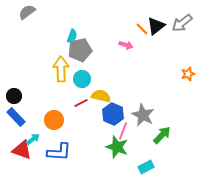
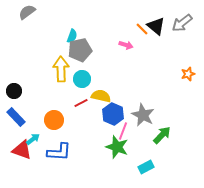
black triangle: rotated 42 degrees counterclockwise
black circle: moved 5 px up
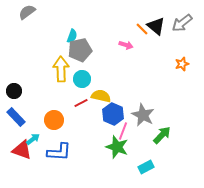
orange star: moved 6 px left, 10 px up
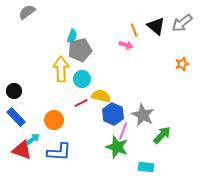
orange line: moved 8 px left, 1 px down; rotated 24 degrees clockwise
cyan rectangle: rotated 35 degrees clockwise
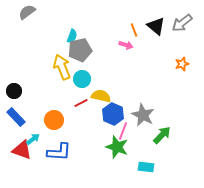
yellow arrow: moved 1 px right, 2 px up; rotated 20 degrees counterclockwise
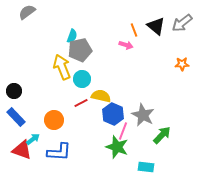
orange star: rotated 16 degrees clockwise
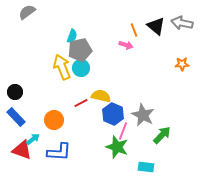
gray arrow: rotated 50 degrees clockwise
cyan circle: moved 1 px left, 11 px up
black circle: moved 1 px right, 1 px down
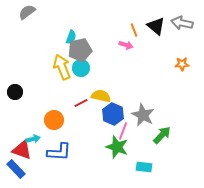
cyan semicircle: moved 1 px left, 1 px down
blue rectangle: moved 52 px down
cyan arrow: rotated 24 degrees clockwise
cyan rectangle: moved 2 px left
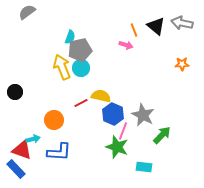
cyan semicircle: moved 1 px left
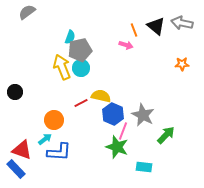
green arrow: moved 4 px right
cyan arrow: moved 12 px right; rotated 24 degrees counterclockwise
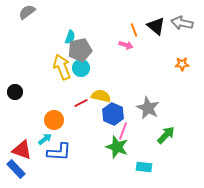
gray star: moved 5 px right, 7 px up
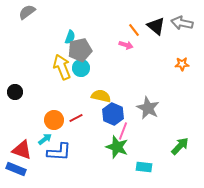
orange line: rotated 16 degrees counterclockwise
red line: moved 5 px left, 15 px down
green arrow: moved 14 px right, 11 px down
blue rectangle: rotated 24 degrees counterclockwise
